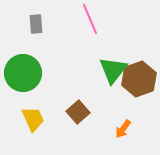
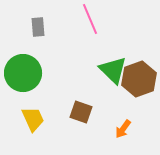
gray rectangle: moved 2 px right, 3 px down
green triangle: rotated 24 degrees counterclockwise
brown square: moved 3 px right; rotated 30 degrees counterclockwise
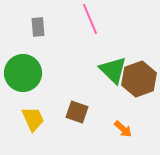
brown square: moved 4 px left
orange arrow: rotated 84 degrees counterclockwise
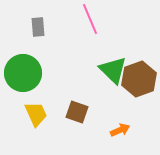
yellow trapezoid: moved 3 px right, 5 px up
orange arrow: moved 3 px left, 1 px down; rotated 66 degrees counterclockwise
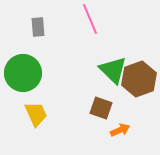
brown square: moved 24 px right, 4 px up
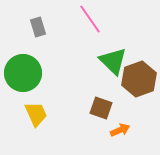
pink line: rotated 12 degrees counterclockwise
gray rectangle: rotated 12 degrees counterclockwise
green triangle: moved 9 px up
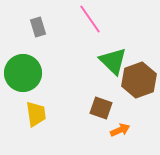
brown hexagon: moved 1 px down
yellow trapezoid: rotated 16 degrees clockwise
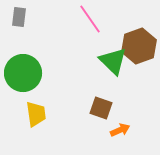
gray rectangle: moved 19 px left, 10 px up; rotated 24 degrees clockwise
brown hexagon: moved 34 px up
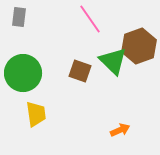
brown square: moved 21 px left, 37 px up
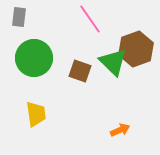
brown hexagon: moved 3 px left, 3 px down
green triangle: moved 1 px down
green circle: moved 11 px right, 15 px up
